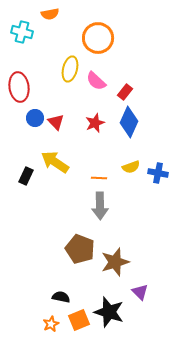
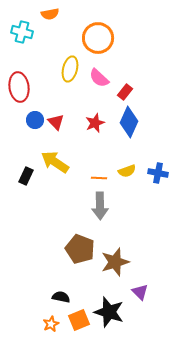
pink semicircle: moved 3 px right, 3 px up
blue circle: moved 2 px down
yellow semicircle: moved 4 px left, 4 px down
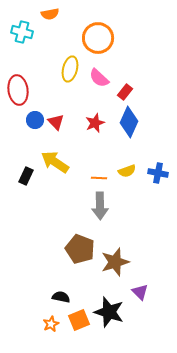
red ellipse: moved 1 px left, 3 px down
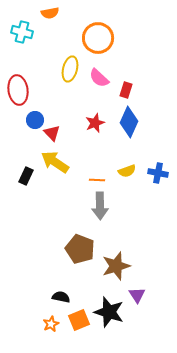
orange semicircle: moved 1 px up
red rectangle: moved 1 px right, 2 px up; rotated 21 degrees counterclockwise
red triangle: moved 4 px left, 11 px down
orange line: moved 2 px left, 2 px down
brown star: moved 1 px right, 4 px down
purple triangle: moved 3 px left, 3 px down; rotated 12 degrees clockwise
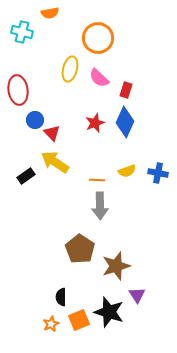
blue diamond: moved 4 px left
black rectangle: rotated 30 degrees clockwise
brown pentagon: rotated 12 degrees clockwise
black semicircle: rotated 102 degrees counterclockwise
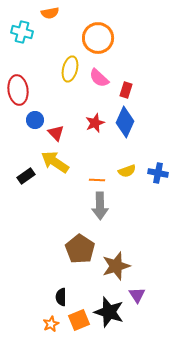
red triangle: moved 4 px right
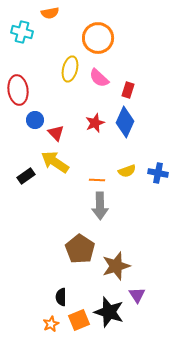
red rectangle: moved 2 px right
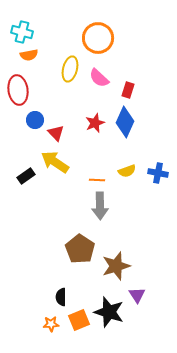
orange semicircle: moved 21 px left, 42 px down
orange star: rotated 21 degrees clockwise
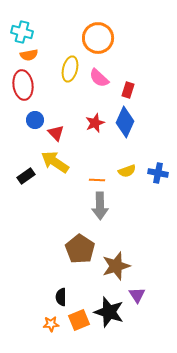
red ellipse: moved 5 px right, 5 px up
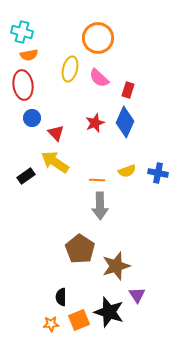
blue circle: moved 3 px left, 2 px up
